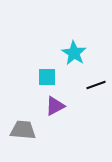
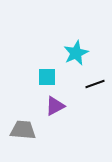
cyan star: moved 2 px right; rotated 15 degrees clockwise
black line: moved 1 px left, 1 px up
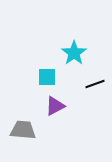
cyan star: moved 2 px left; rotated 10 degrees counterclockwise
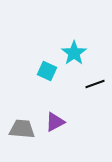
cyan square: moved 6 px up; rotated 24 degrees clockwise
purple triangle: moved 16 px down
gray trapezoid: moved 1 px left, 1 px up
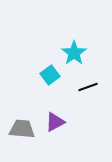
cyan square: moved 3 px right, 4 px down; rotated 30 degrees clockwise
black line: moved 7 px left, 3 px down
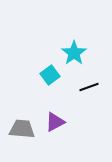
black line: moved 1 px right
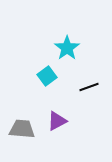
cyan star: moved 7 px left, 5 px up
cyan square: moved 3 px left, 1 px down
purple triangle: moved 2 px right, 1 px up
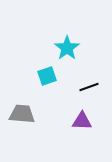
cyan square: rotated 18 degrees clockwise
purple triangle: moved 25 px right; rotated 30 degrees clockwise
gray trapezoid: moved 15 px up
